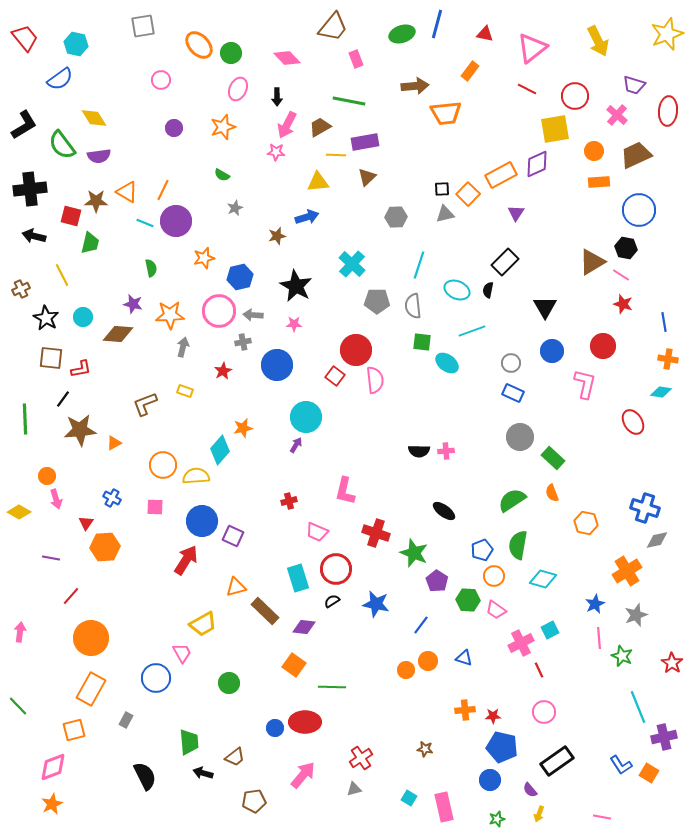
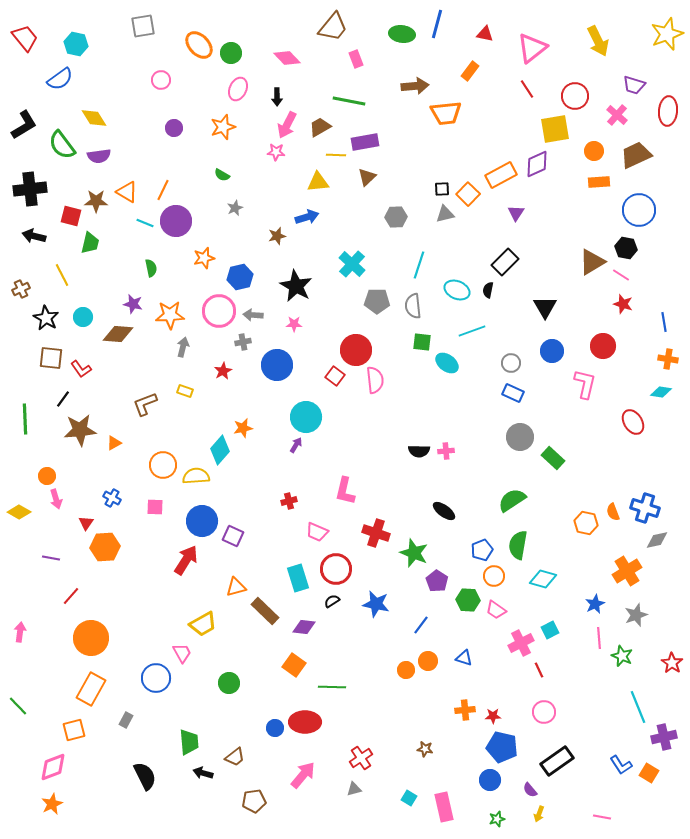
green ellipse at (402, 34): rotated 25 degrees clockwise
red line at (527, 89): rotated 30 degrees clockwise
red L-shape at (81, 369): rotated 65 degrees clockwise
orange semicircle at (552, 493): moved 61 px right, 19 px down
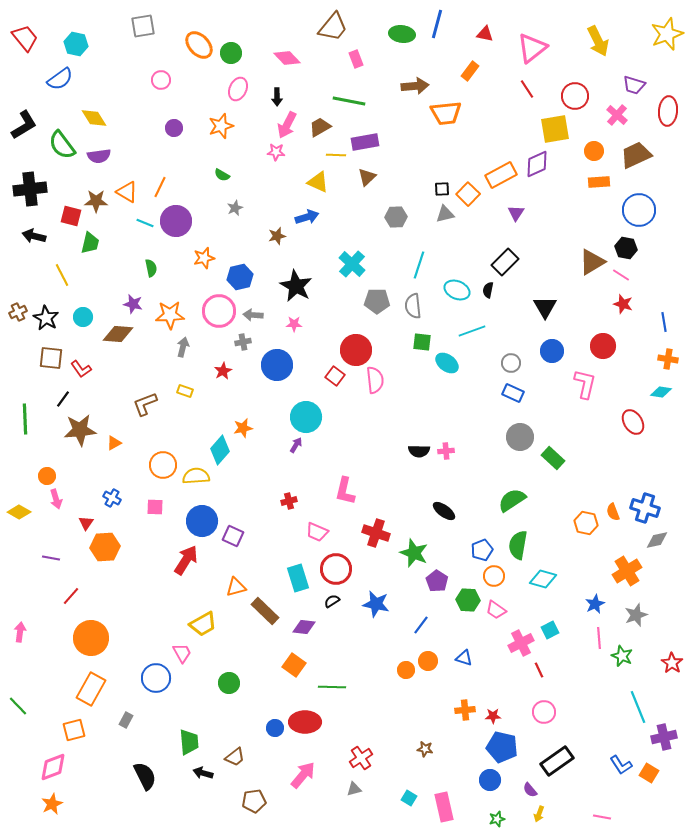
orange star at (223, 127): moved 2 px left, 1 px up
yellow triangle at (318, 182): rotated 30 degrees clockwise
orange line at (163, 190): moved 3 px left, 3 px up
brown cross at (21, 289): moved 3 px left, 23 px down
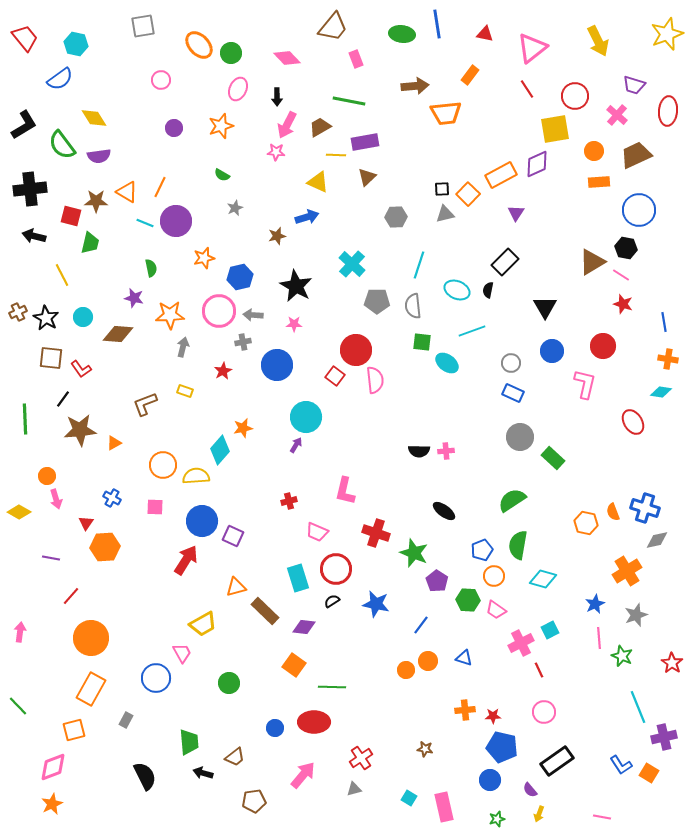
blue line at (437, 24): rotated 24 degrees counterclockwise
orange rectangle at (470, 71): moved 4 px down
purple star at (133, 304): moved 1 px right, 6 px up
red ellipse at (305, 722): moved 9 px right
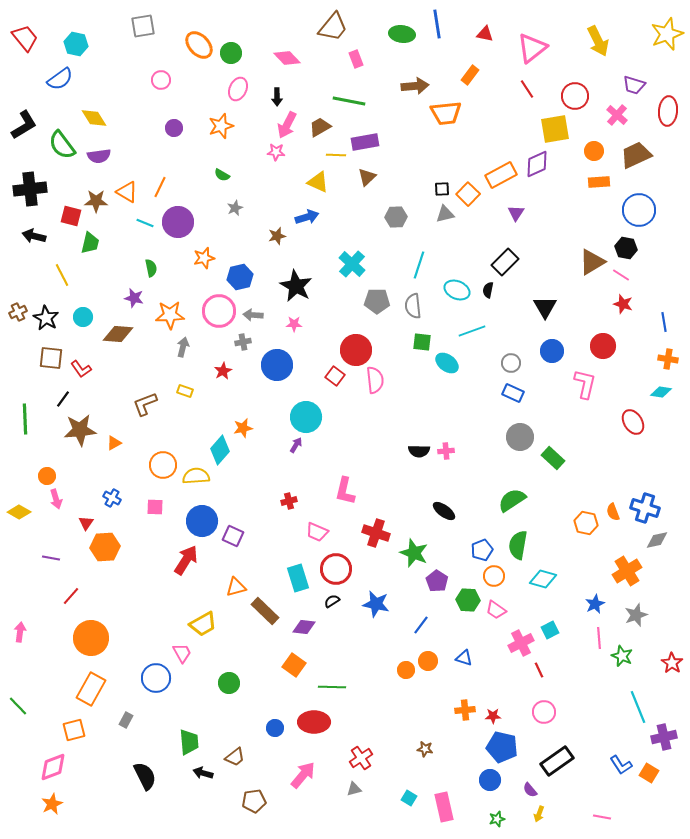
purple circle at (176, 221): moved 2 px right, 1 px down
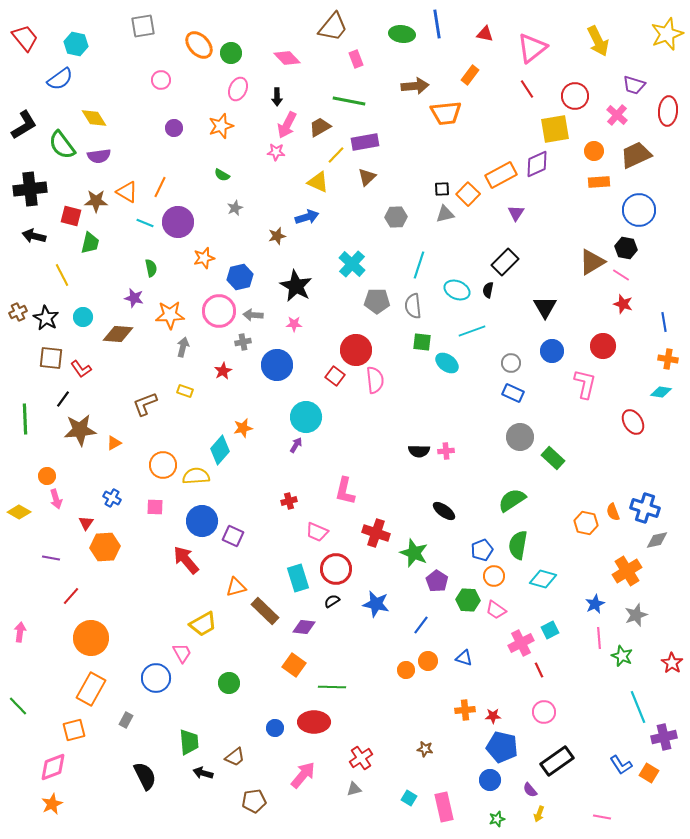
yellow line at (336, 155): rotated 48 degrees counterclockwise
red arrow at (186, 560): rotated 72 degrees counterclockwise
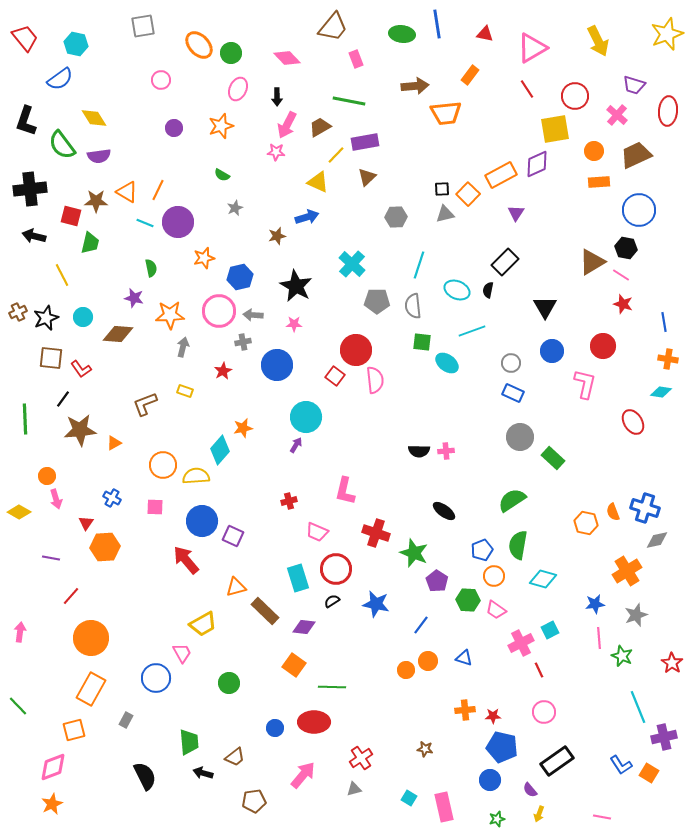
pink triangle at (532, 48): rotated 8 degrees clockwise
black L-shape at (24, 125): moved 2 px right, 4 px up; rotated 140 degrees clockwise
orange line at (160, 187): moved 2 px left, 3 px down
black star at (46, 318): rotated 20 degrees clockwise
blue star at (595, 604): rotated 18 degrees clockwise
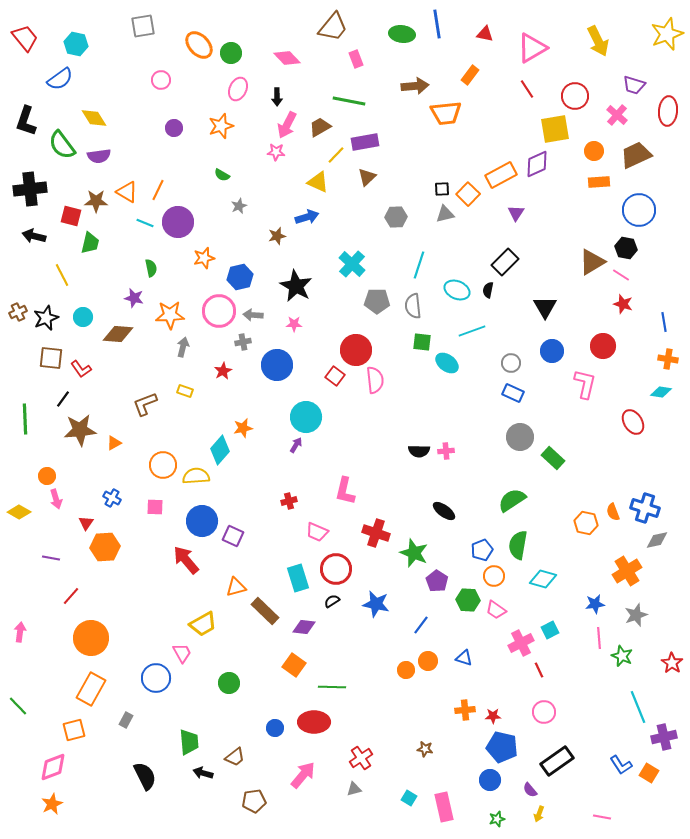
gray star at (235, 208): moved 4 px right, 2 px up
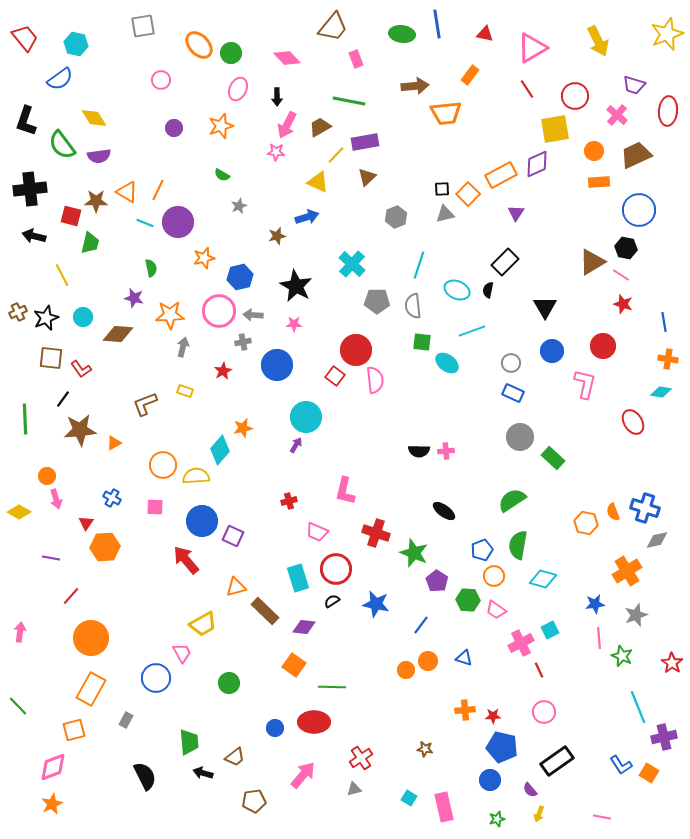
gray hexagon at (396, 217): rotated 20 degrees counterclockwise
